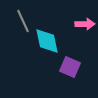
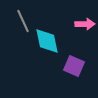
purple square: moved 4 px right, 1 px up
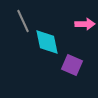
cyan diamond: moved 1 px down
purple square: moved 2 px left, 1 px up
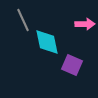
gray line: moved 1 px up
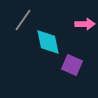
gray line: rotated 60 degrees clockwise
cyan diamond: moved 1 px right
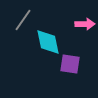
purple square: moved 2 px left, 1 px up; rotated 15 degrees counterclockwise
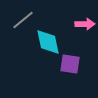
gray line: rotated 15 degrees clockwise
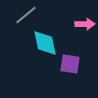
gray line: moved 3 px right, 5 px up
cyan diamond: moved 3 px left, 1 px down
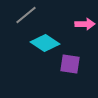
cyan diamond: rotated 44 degrees counterclockwise
